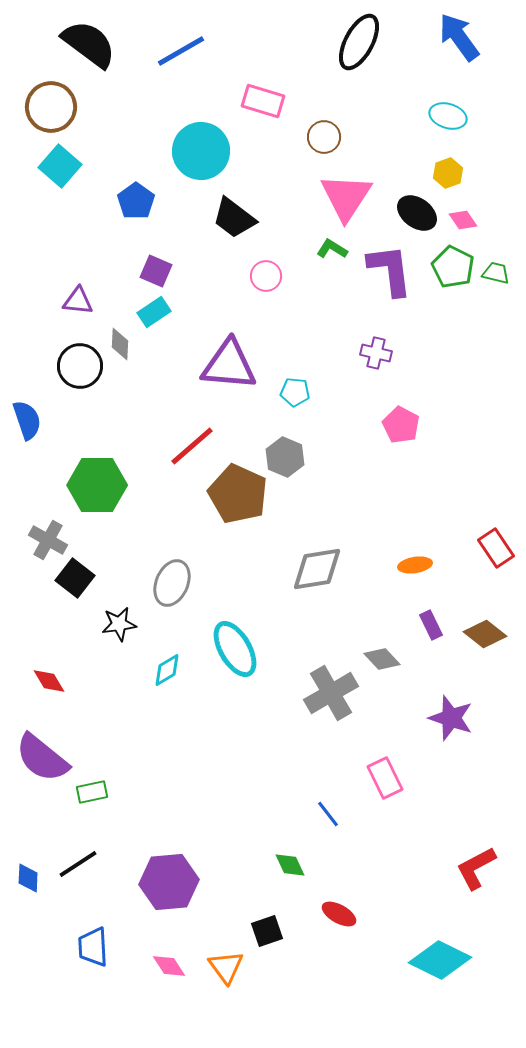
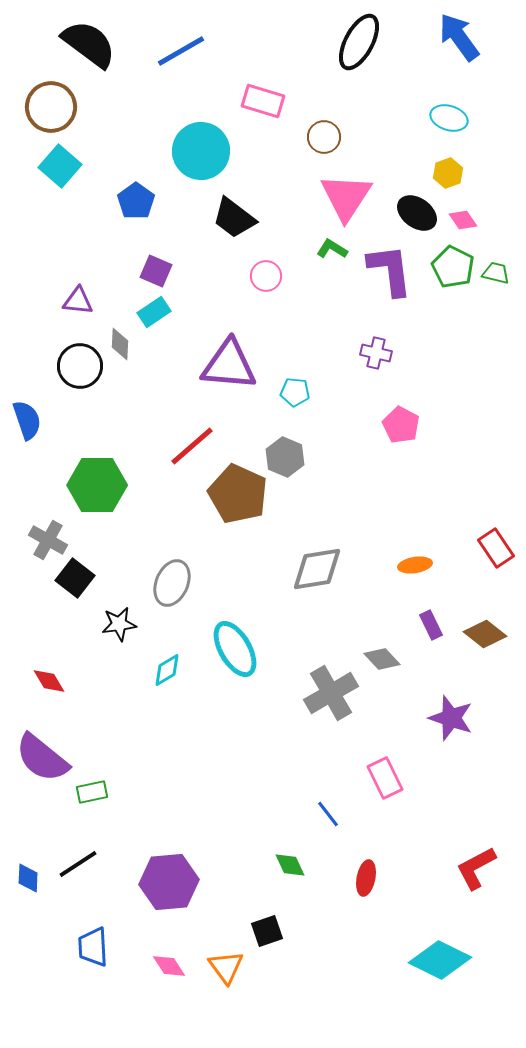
cyan ellipse at (448, 116): moved 1 px right, 2 px down
red ellipse at (339, 914): moved 27 px right, 36 px up; rotated 72 degrees clockwise
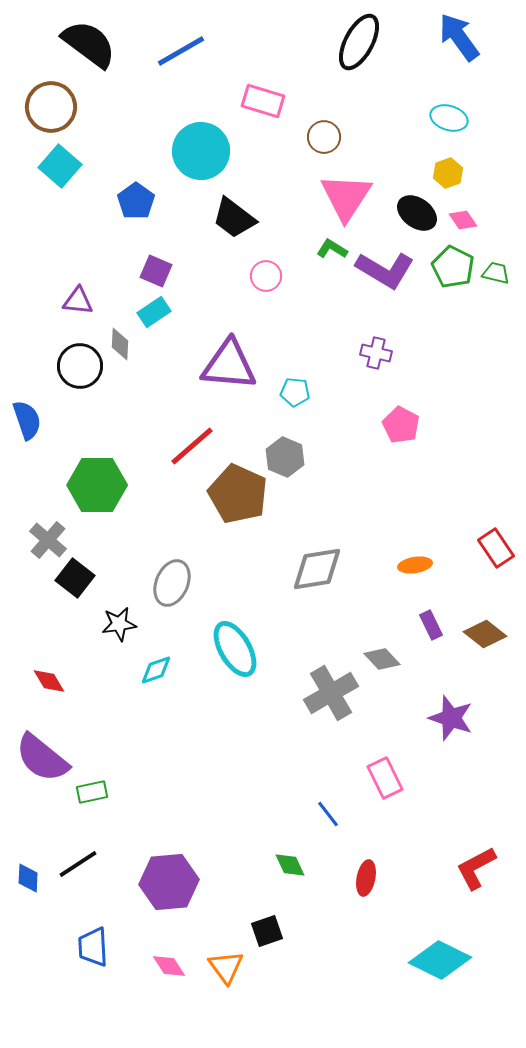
purple L-shape at (390, 270): moved 5 px left; rotated 128 degrees clockwise
gray cross at (48, 540): rotated 12 degrees clockwise
cyan diamond at (167, 670): moved 11 px left; rotated 12 degrees clockwise
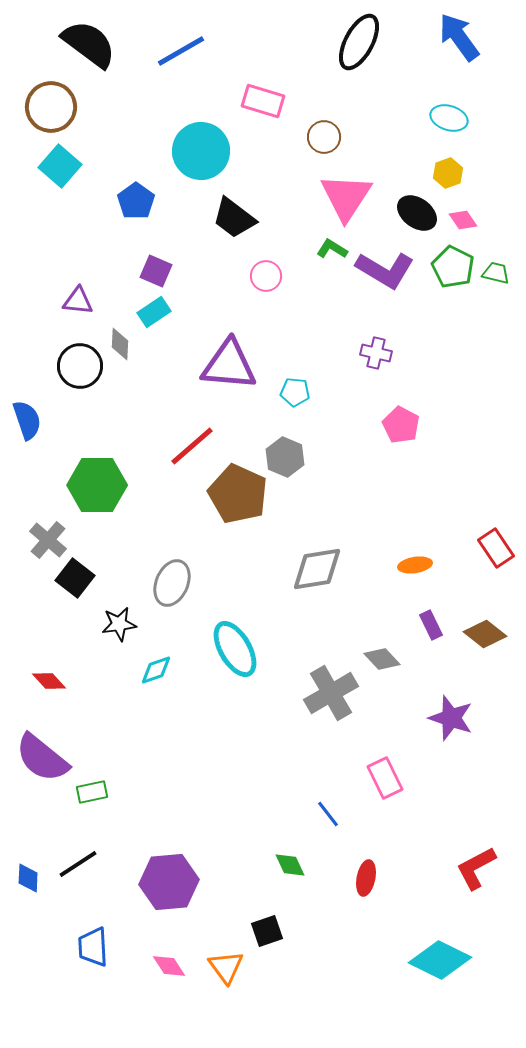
red diamond at (49, 681): rotated 12 degrees counterclockwise
